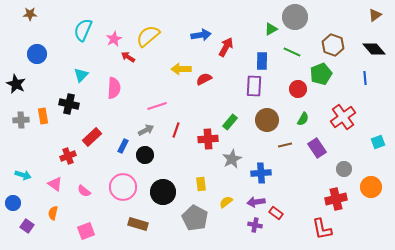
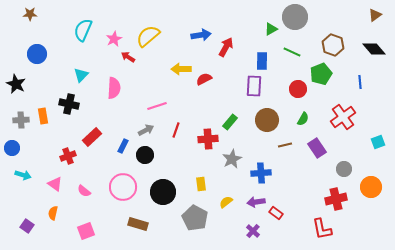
blue line at (365, 78): moved 5 px left, 4 px down
blue circle at (13, 203): moved 1 px left, 55 px up
purple cross at (255, 225): moved 2 px left, 6 px down; rotated 32 degrees clockwise
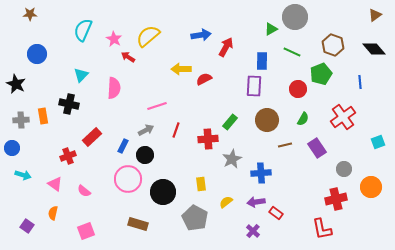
pink star at (114, 39): rotated 14 degrees counterclockwise
pink circle at (123, 187): moved 5 px right, 8 px up
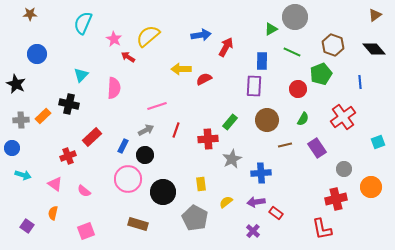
cyan semicircle at (83, 30): moved 7 px up
orange rectangle at (43, 116): rotated 56 degrees clockwise
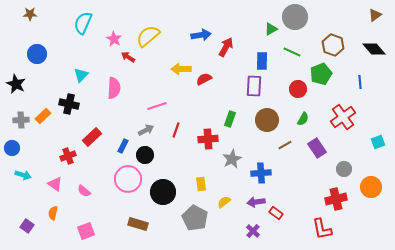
green rectangle at (230, 122): moved 3 px up; rotated 21 degrees counterclockwise
brown line at (285, 145): rotated 16 degrees counterclockwise
yellow semicircle at (226, 202): moved 2 px left
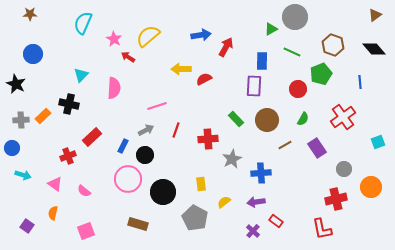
blue circle at (37, 54): moved 4 px left
green rectangle at (230, 119): moved 6 px right; rotated 63 degrees counterclockwise
red rectangle at (276, 213): moved 8 px down
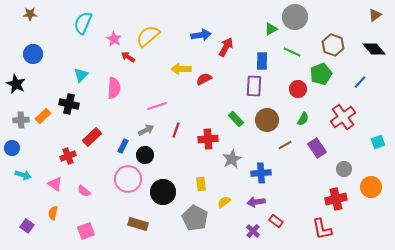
blue line at (360, 82): rotated 48 degrees clockwise
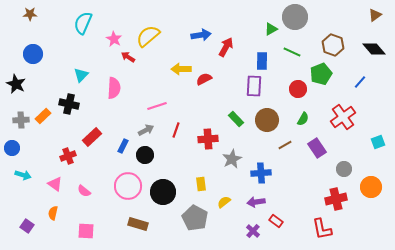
pink circle at (128, 179): moved 7 px down
pink square at (86, 231): rotated 24 degrees clockwise
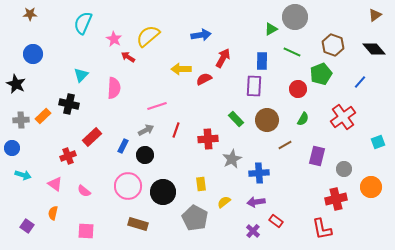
red arrow at (226, 47): moved 3 px left, 11 px down
purple rectangle at (317, 148): moved 8 px down; rotated 48 degrees clockwise
blue cross at (261, 173): moved 2 px left
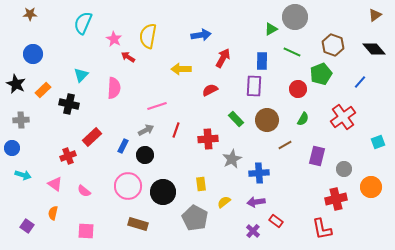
yellow semicircle at (148, 36): rotated 40 degrees counterclockwise
red semicircle at (204, 79): moved 6 px right, 11 px down
orange rectangle at (43, 116): moved 26 px up
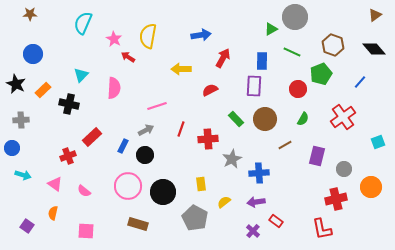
brown circle at (267, 120): moved 2 px left, 1 px up
red line at (176, 130): moved 5 px right, 1 px up
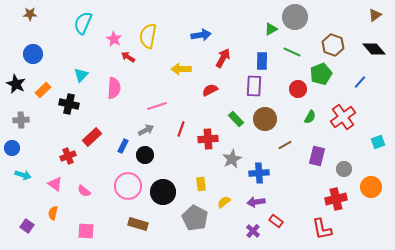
green semicircle at (303, 119): moved 7 px right, 2 px up
